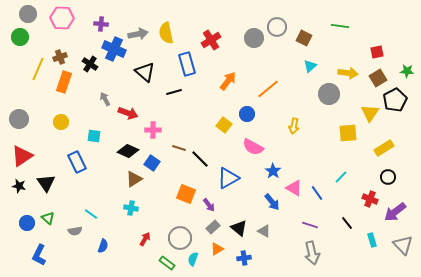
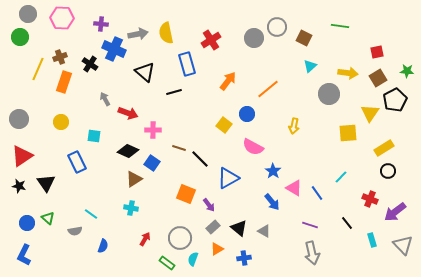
black circle at (388, 177): moved 6 px up
blue L-shape at (39, 255): moved 15 px left
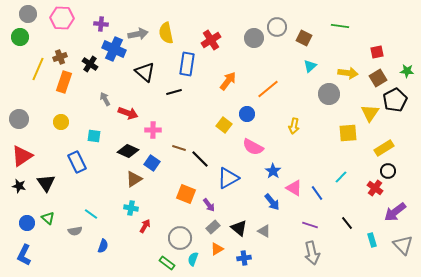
blue rectangle at (187, 64): rotated 25 degrees clockwise
red cross at (370, 199): moved 5 px right, 11 px up; rotated 14 degrees clockwise
red arrow at (145, 239): moved 13 px up
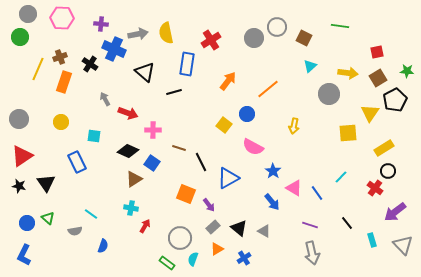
black line at (200, 159): moved 1 px right, 3 px down; rotated 18 degrees clockwise
blue cross at (244, 258): rotated 24 degrees counterclockwise
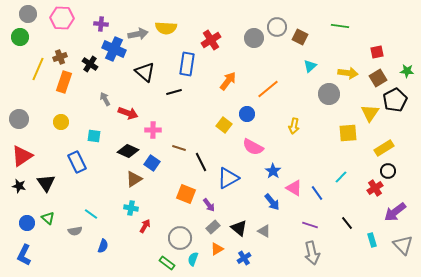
yellow semicircle at (166, 33): moved 5 px up; rotated 75 degrees counterclockwise
brown square at (304, 38): moved 4 px left, 1 px up
red cross at (375, 188): rotated 21 degrees clockwise
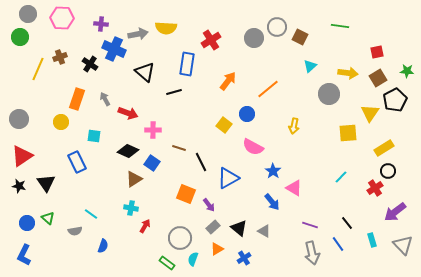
orange rectangle at (64, 82): moved 13 px right, 17 px down
blue line at (317, 193): moved 21 px right, 51 px down
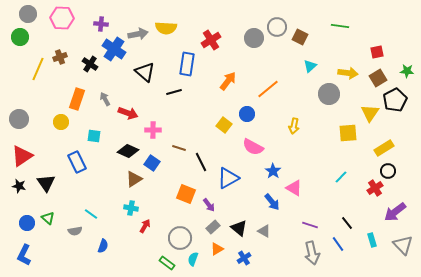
blue cross at (114, 49): rotated 10 degrees clockwise
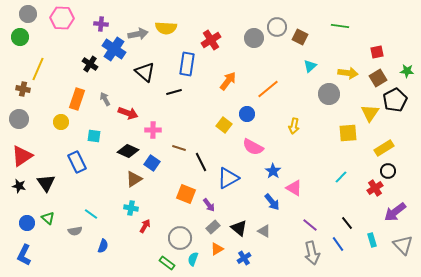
brown cross at (60, 57): moved 37 px left, 32 px down; rotated 32 degrees clockwise
purple line at (310, 225): rotated 21 degrees clockwise
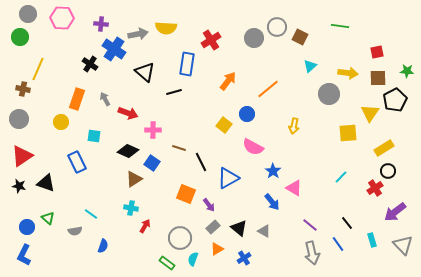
brown square at (378, 78): rotated 30 degrees clockwise
black triangle at (46, 183): rotated 36 degrees counterclockwise
blue circle at (27, 223): moved 4 px down
